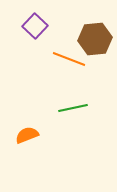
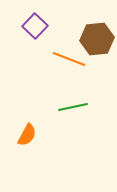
brown hexagon: moved 2 px right
green line: moved 1 px up
orange semicircle: rotated 140 degrees clockwise
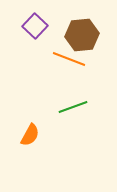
brown hexagon: moved 15 px left, 4 px up
green line: rotated 8 degrees counterclockwise
orange semicircle: moved 3 px right
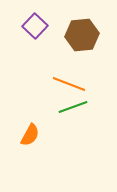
orange line: moved 25 px down
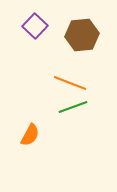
orange line: moved 1 px right, 1 px up
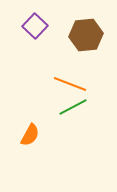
brown hexagon: moved 4 px right
orange line: moved 1 px down
green line: rotated 8 degrees counterclockwise
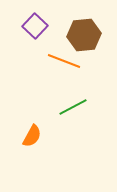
brown hexagon: moved 2 px left
orange line: moved 6 px left, 23 px up
orange semicircle: moved 2 px right, 1 px down
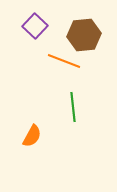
green line: rotated 68 degrees counterclockwise
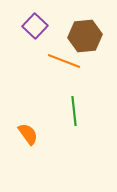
brown hexagon: moved 1 px right, 1 px down
green line: moved 1 px right, 4 px down
orange semicircle: moved 4 px left, 2 px up; rotated 65 degrees counterclockwise
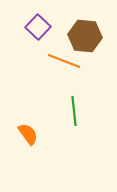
purple square: moved 3 px right, 1 px down
brown hexagon: rotated 12 degrees clockwise
